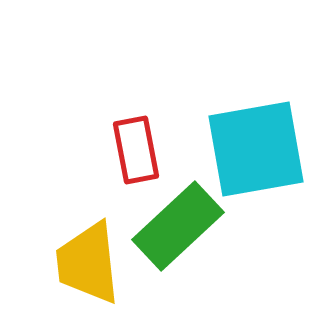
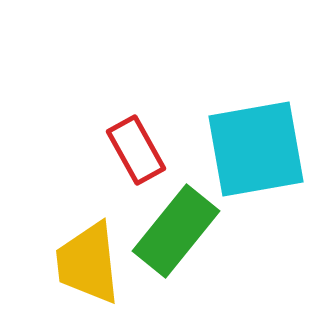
red rectangle: rotated 18 degrees counterclockwise
green rectangle: moved 2 px left, 5 px down; rotated 8 degrees counterclockwise
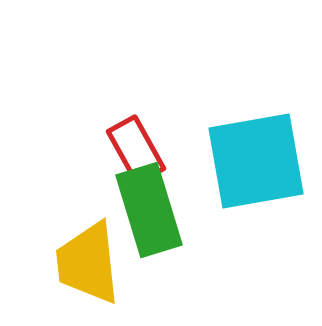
cyan square: moved 12 px down
green rectangle: moved 27 px left, 21 px up; rotated 56 degrees counterclockwise
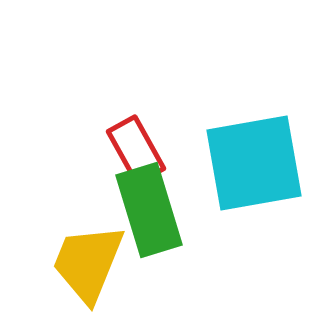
cyan square: moved 2 px left, 2 px down
yellow trapezoid: rotated 28 degrees clockwise
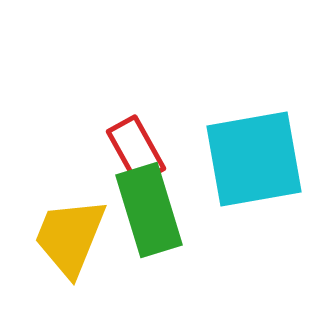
cyan square: moved 4 px up
yellow trapezoid: moved 18 px left, 26 px up
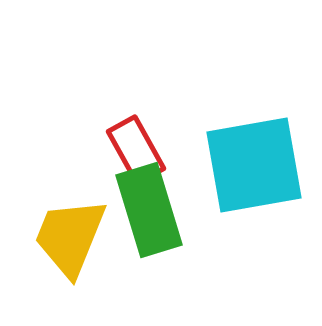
cyan square: moved 6 px down
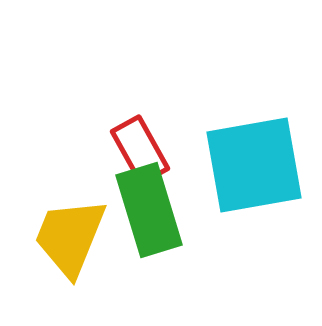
red rectangle: moved 4 px right
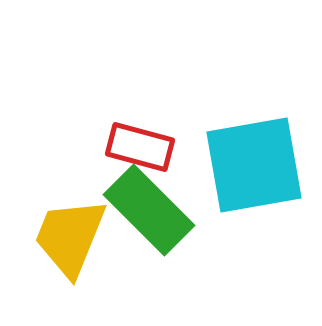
red rectangle: moved 3 px up; rotated 46 degrees counterclockwise
green rectangle: rotated 28 degrees counterclockwise
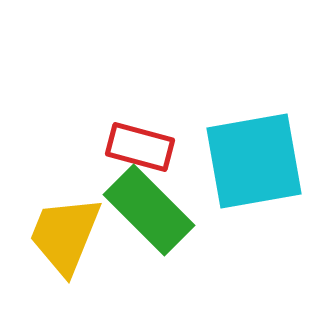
cyan square: moved 4 px up
yellow trapezoid: moved 5 px left, 2 px up
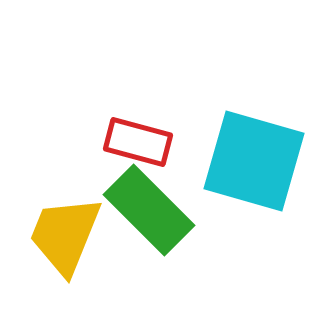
red rectangle: moved 2 px left, 5 px up
cyan square: rotated 26 degrees clockwise
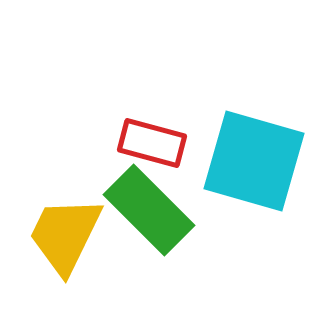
red rectangle: moved 14 px right, 1 px down
yellow trapezoid: rotated 4 degrees clockwise
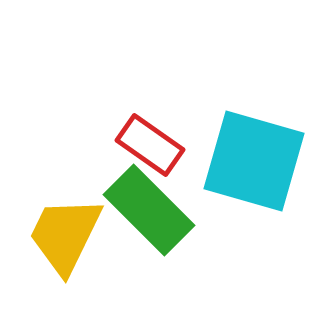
red rectangle: moved 2 px left, 2 px down; rotated 20 degrees clockwise
